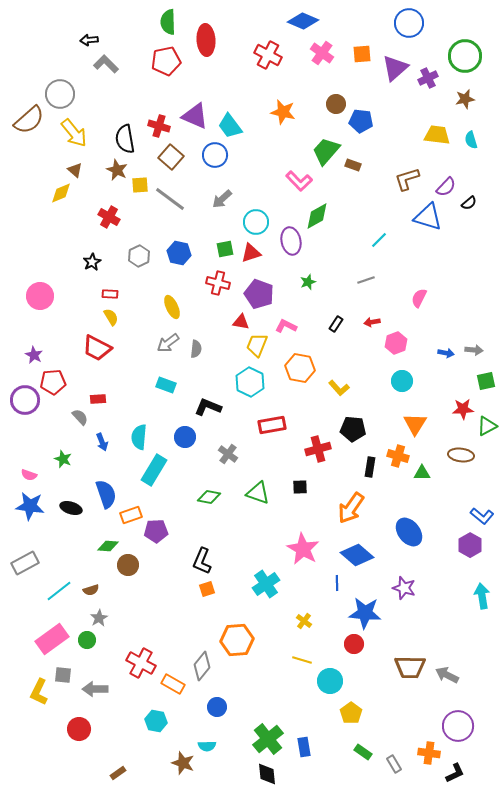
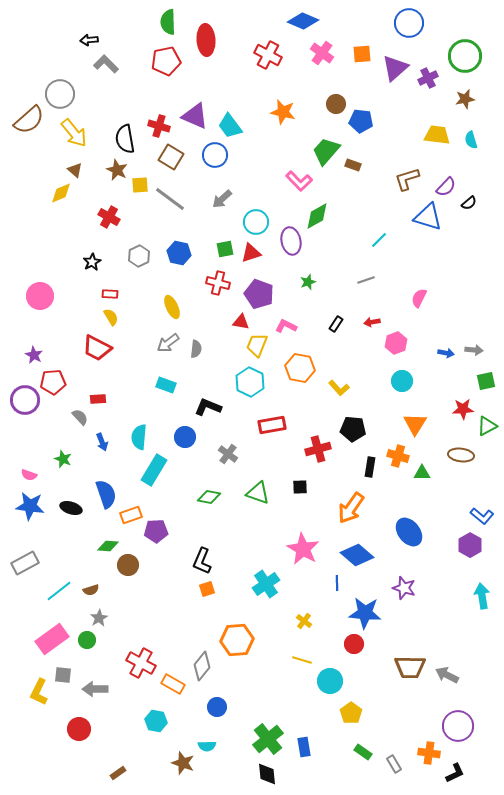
brown square at (171, 157): rotated 10 degrees counterclockwise
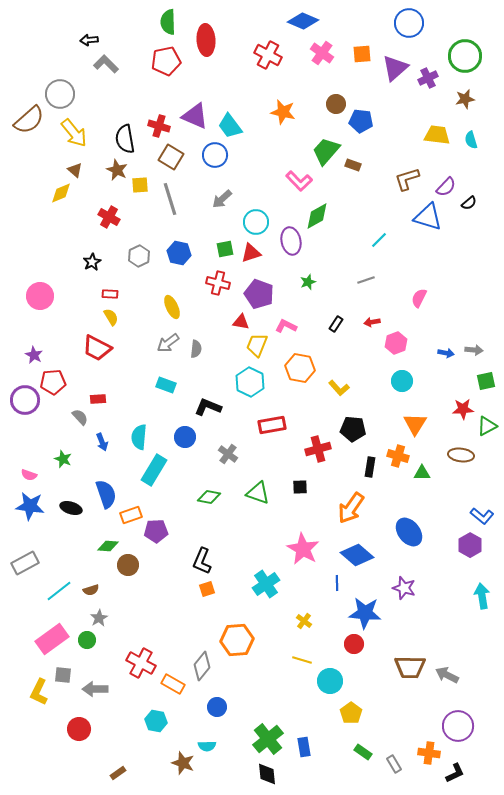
gray line at (170, 199): rotated 36 degrees clockwise
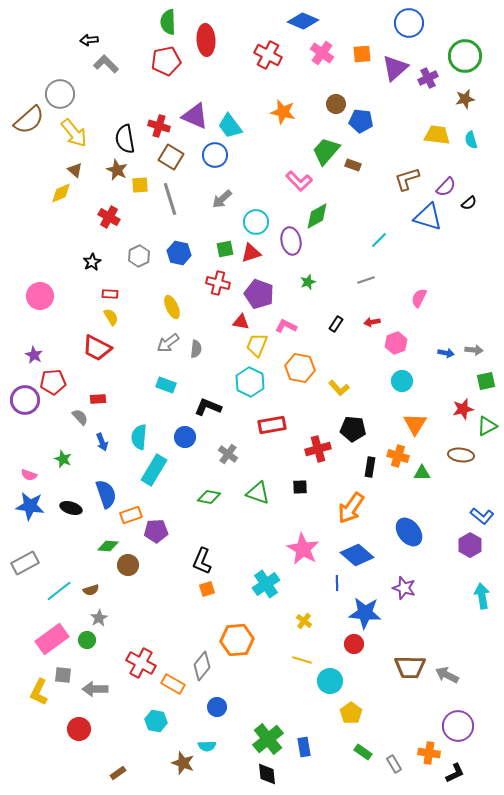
red star at (463, 409): rotated 10 degrees counterclockwise
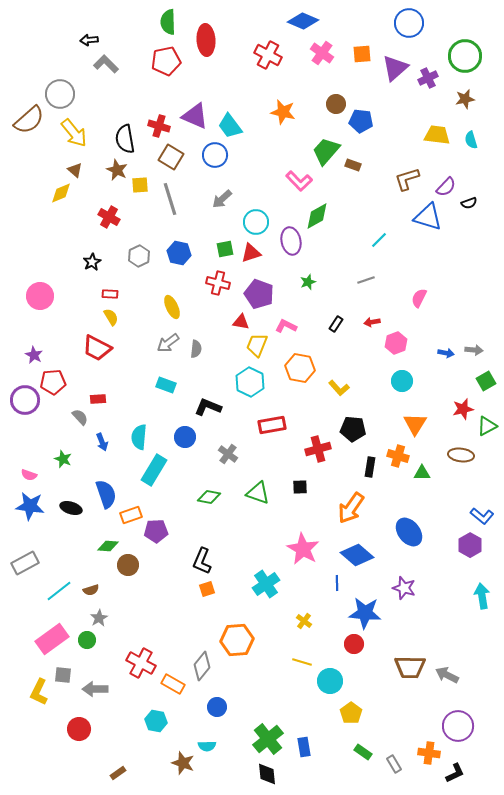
black semicircle at (469, 203): rotated 21 degrees clockwise
green square at (486, 381): rotated 18 degrees counterclockwise
yellow line at (302, 660): moved 2 px down
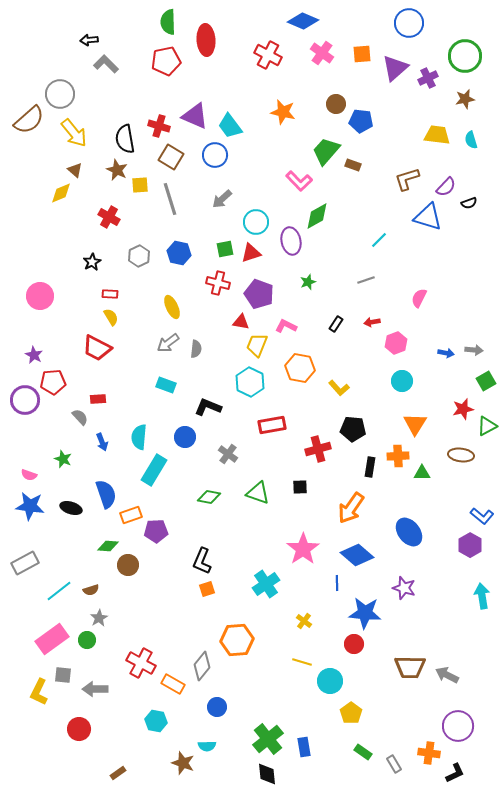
orange cross at (398, 456): rotated 20 degrees counterclockwise
pink star at (303, 549): rotated 8 degrees clockwise
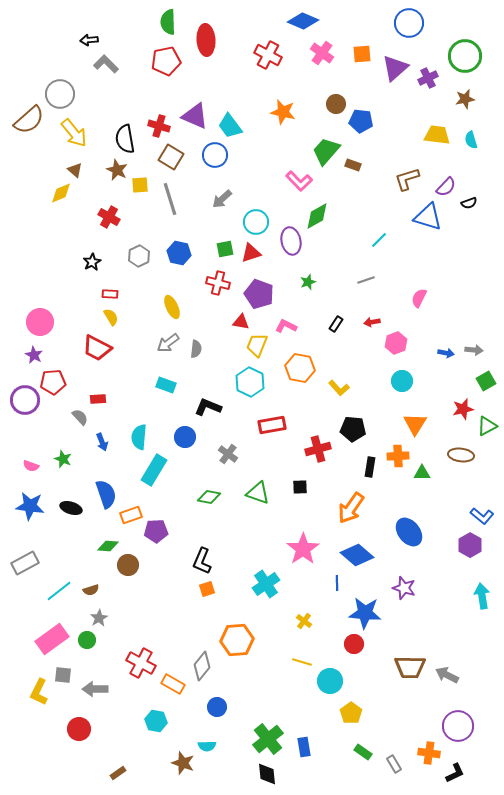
pink circle at (40, 296): moved 26 px down
pink semicircle at (29, 475): moved 2 px right, 9 px up
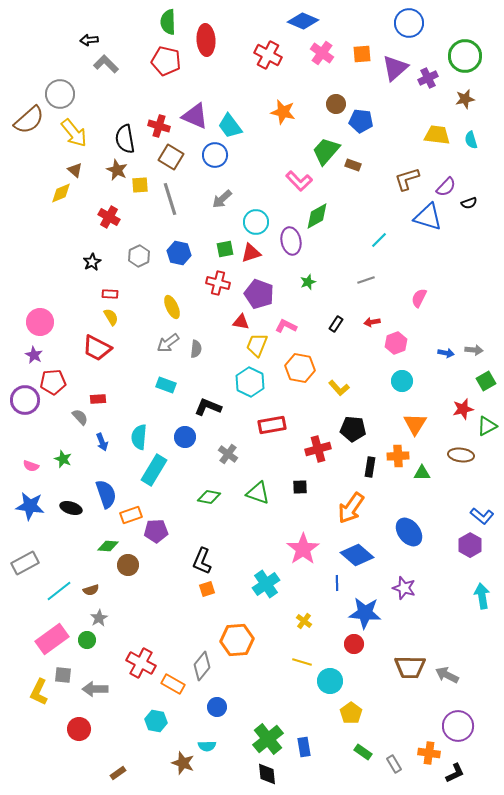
red pentagon at (166, 61): rotated 24 degrees clockwise
